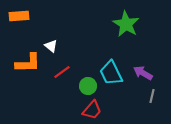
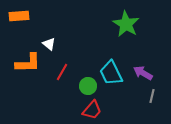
white triangle: moved 2 px left, 2 px up
red line: rotated 24 degrees counterclockwise
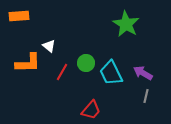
white triangle: moved 2 px down
green circle: moved 2 px left, 23 px up
gray line: moved 6 px left
red trapezoid: moved 1 px left
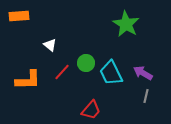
white triangle: moved 1 px right, 1 px up
orange L-shape: moved 17 px down
red line: rotated 12 degrees clockwise
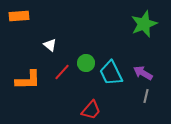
green star: moved 18 px right; rotated 20 degrees clockwise
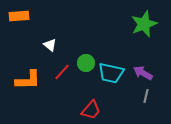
cyan trapezoid: rotated 52 degrees counterclockwise
